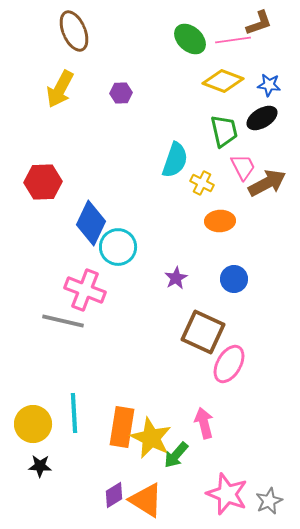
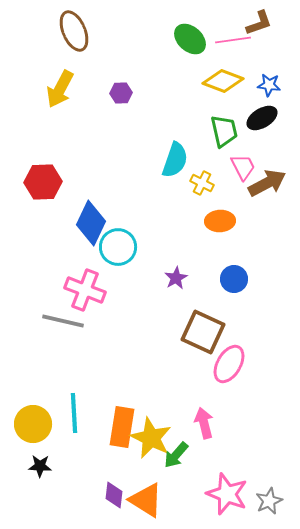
purple diamond: rotated 52 degrees counterclockwise
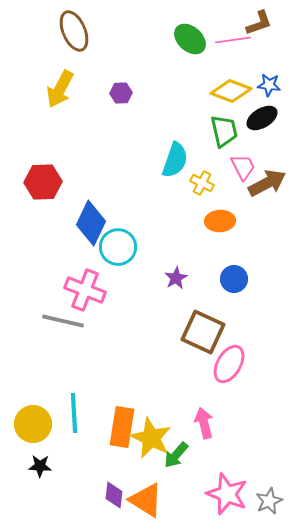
yellow diamond: moved 8 px right, 10 px down
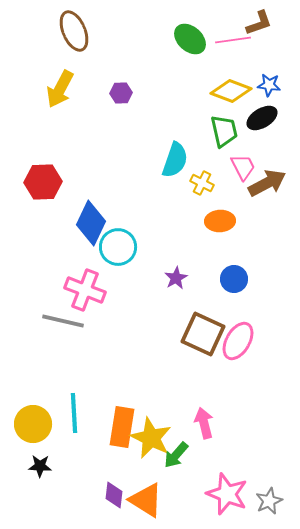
brown square: moved 2 px down
pink ellipse: moved 9 px right, 23 px up
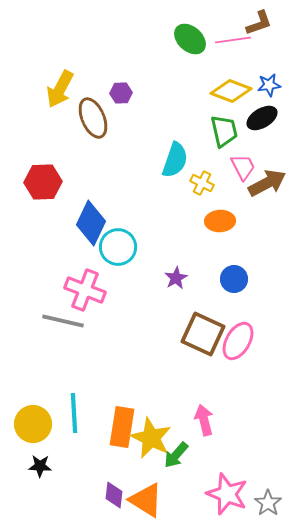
brown ellipse: moved 19 px right, 87 px down
blue star: rotated 15 degrees counterclockwise
pink arrow: moved 3 px up
gray star: moved 1 px left, 2 px down; rotated 12 degrees counterclockwise
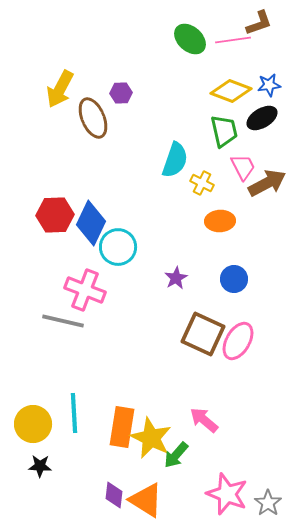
red hexagon: moved 12 px right, 33 px down
pink arrow: rotated 36 degrees counterclockwise
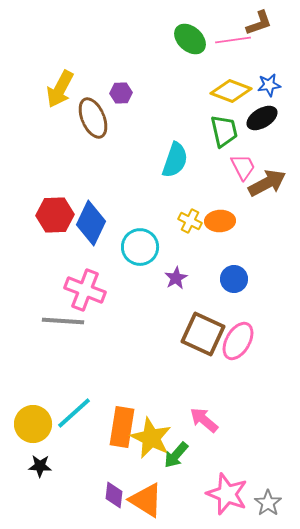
yellow cross: moved 12 px left, 38 px down
cyan circle: moved 22 px right
gray line: rotated 9 degrees counterclockwise
cyan line: rotated 51 degrees clockwise
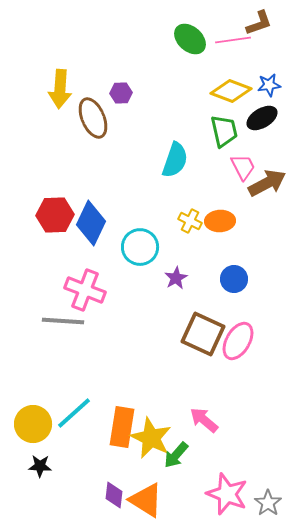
yellow arrow: rotated 24 degrees counterclockwise
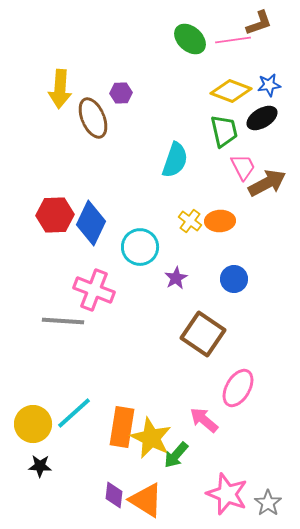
yellow cross: rotated 10 degrees clockwise
pink cross: moved 9 px right
brown square: rotated 9 degrees clockwise
pink ellipse: moved 47 px down
